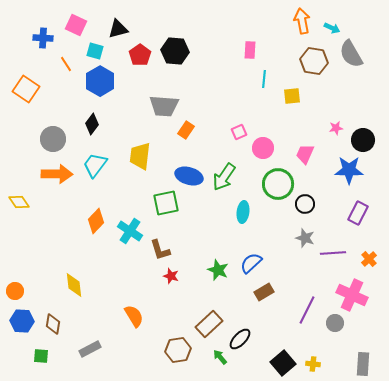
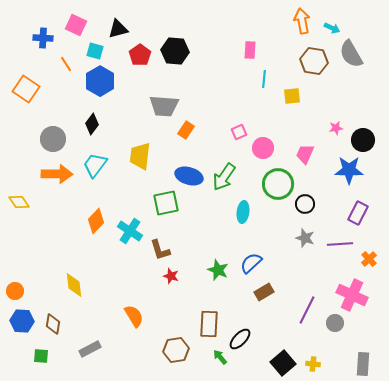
purple line at (333, 253): moved 7 px right, 9 px up
brown rectangle at (209, 324): rotated 44 degrees counterclockwise
brown hexagon at (178, 350): moved 2 px left
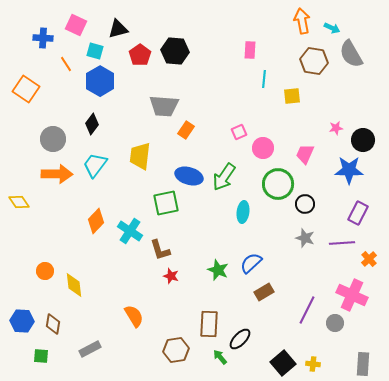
purple line at (340, 244): moved 2 px right, 1 px up
orange circle at (15, 291): moved 30 px right, 20 px up
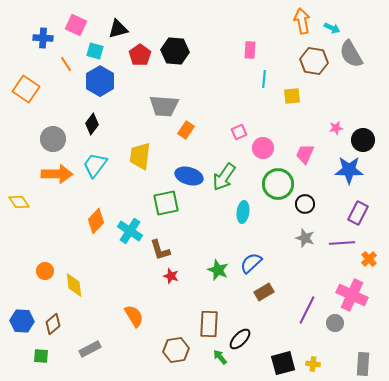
brown diamond at (53, 324): rotated 40 degrees clockwise
black square at (283, 363): rotated 25 degrees clockwise
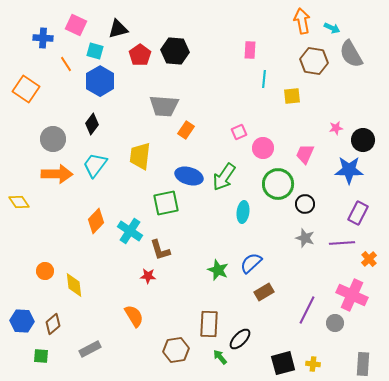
red star at (171, 276): moved 23 px left; rotated 14 degrees counterclockwise
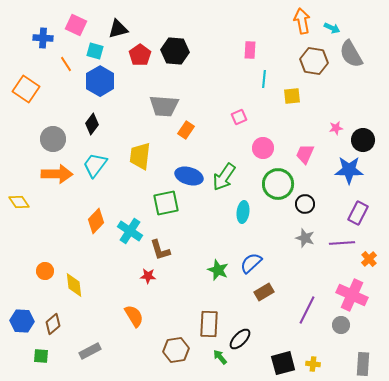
pink square at (239, 132): moved 15 px up
gray circle at (335, 323): moved 6 px right, 2 px down
gray rectangle at (90, 349): moved 2 px down
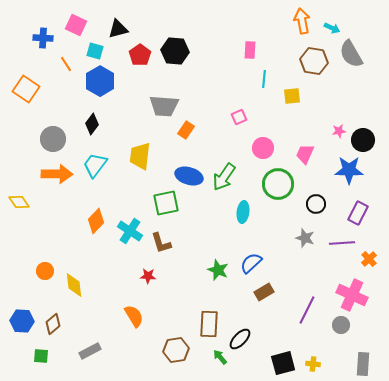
pink star at (336, 128): moved 3 px right, 3 px down
black circle at (305, 204): moved 11 px right
brown L-shape at (160, 250): moved 1 px right, 7 px up
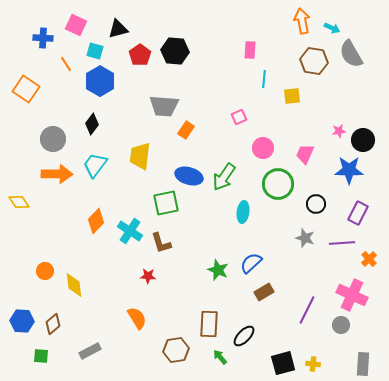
orange semicircle at (134, 316): moved 3 px right, 2 px down
black ellipse at (240, 339): moved 4 px right, 3 px up
